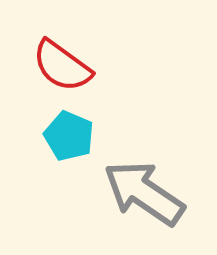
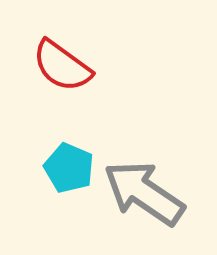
cyan pentagon: moved 32 px down
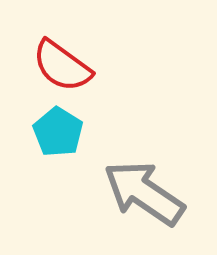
cyan pentagon: moved 11 px left, 36 px up; rotated 9 degrees clockwise
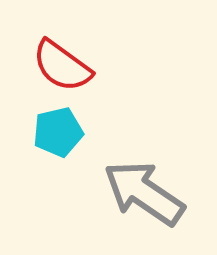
cyan pentagon: rotated 27 degrees clockwise
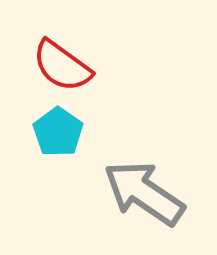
cyan pentagon: rotated 24 degrees counterclockwise
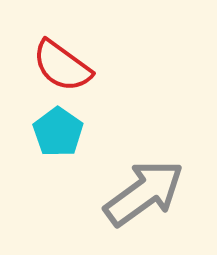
gray arrow: rotated 110 degrees clockwise
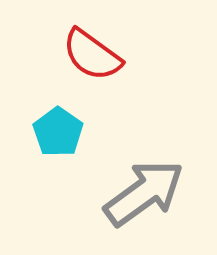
red semicircle: moved 30 px right, 11 px up
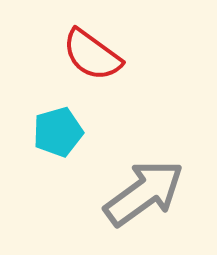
cyan pentagon: rotated 21 degrees clockwise
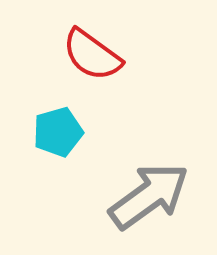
gray arrow: moved 5 px right, 3 px down
